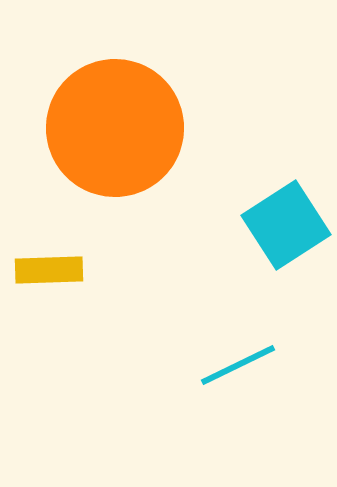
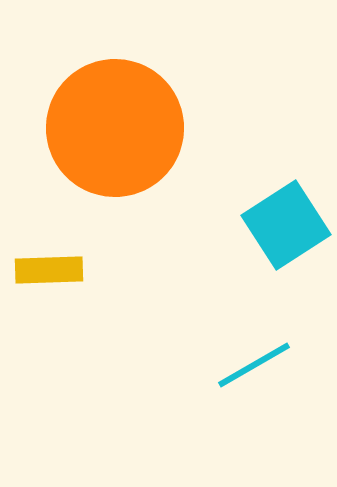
cyan line: moved 16 px right; rotated 4 degrees counterclockwise
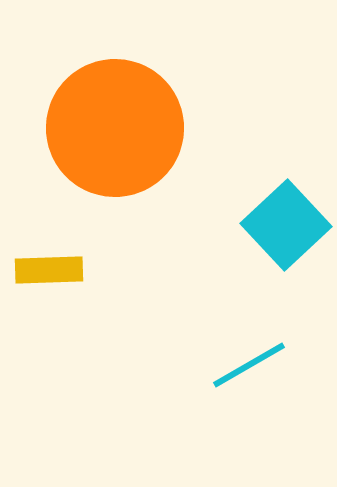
cyan square: rotated 10 degrees counterclockwise
cyan line: moved 5 px left
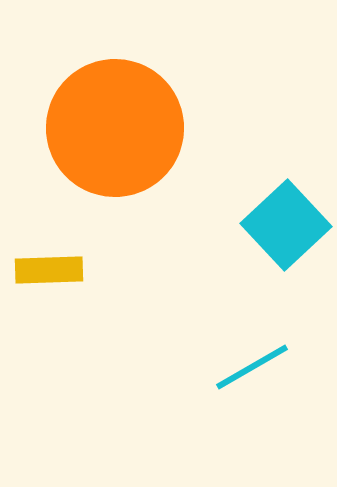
cyan line: moved 3 px right, 2 px down
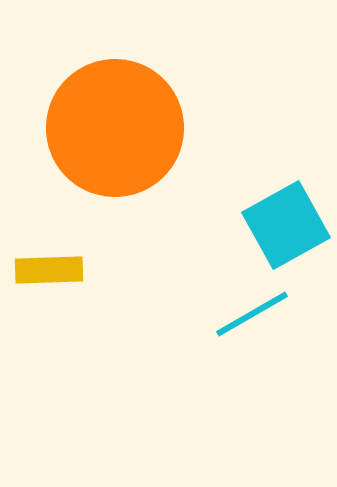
cyan square: rotated 14 degrees clockwise
cyan line: moved 53 px up
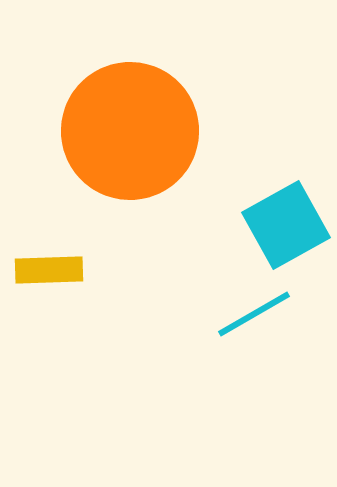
orange circle: moved 15 px right, 3 px down
cyan line: moved 2 px right
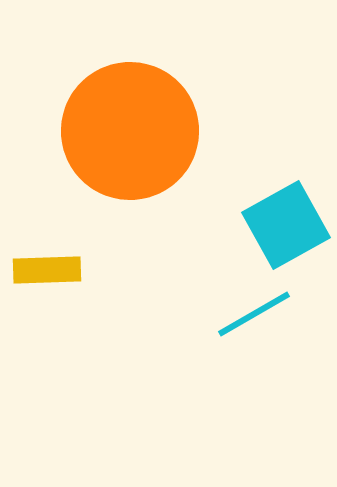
yellow rectangle: moved 2 px left
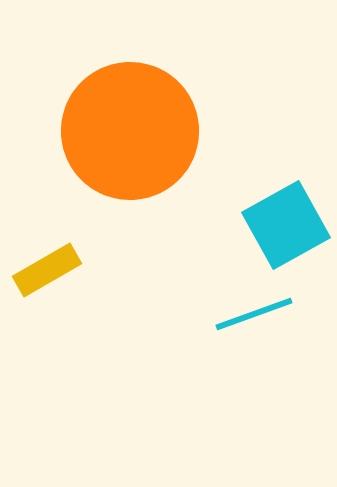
yellow rectangle: rotated 28 degrees counterclockwise
cyan line: rotated 10 degrees clockwise
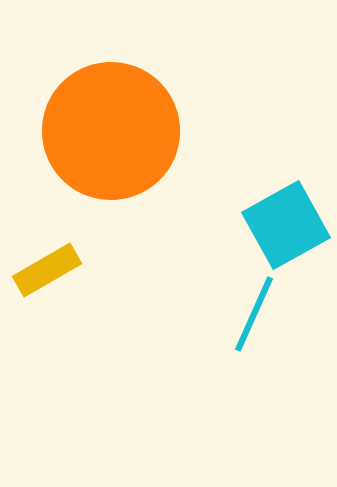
orange circle: moved 19 px left
cyan line: rotated 46 degrees counterclockwise
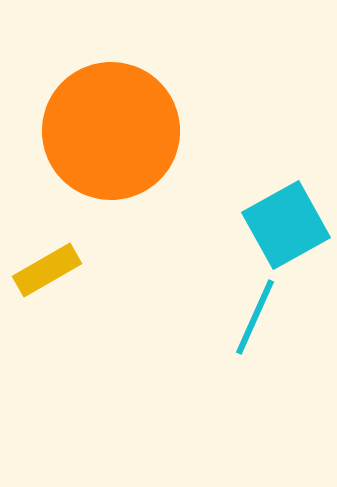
cyan line: moved 1 px right, 3 px down
